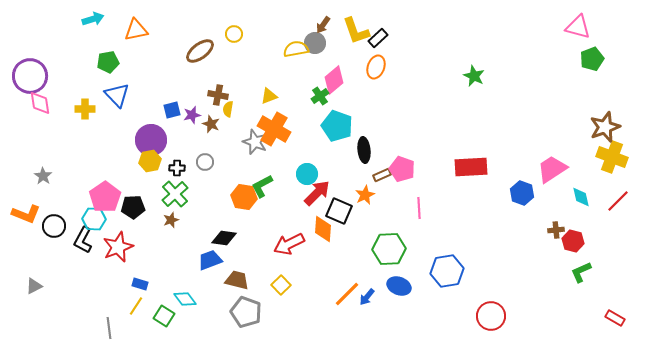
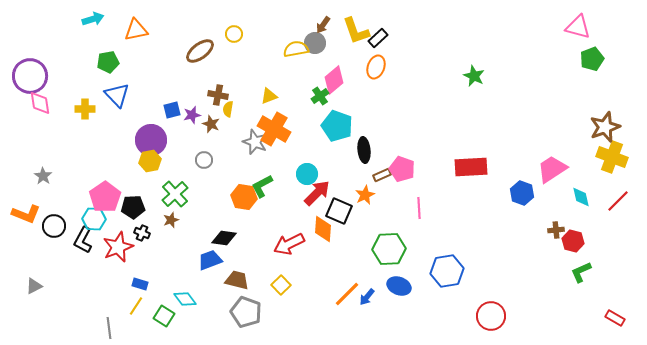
gray circle at (205, 162): moved 1 px left, 2 px up
black cross at (177, 168): moved 35 px left, 65 px down; rotated 21 degrees clockwise
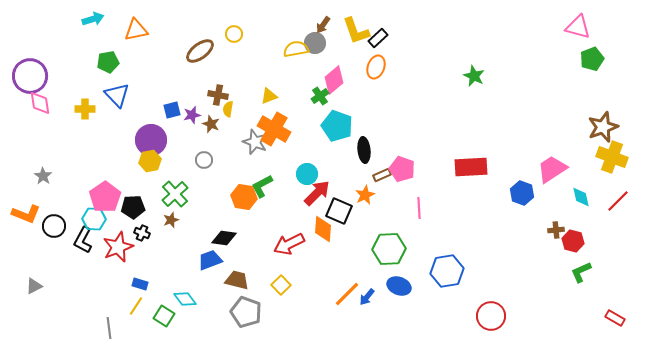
brown star at (605, 127): moved 2 px left
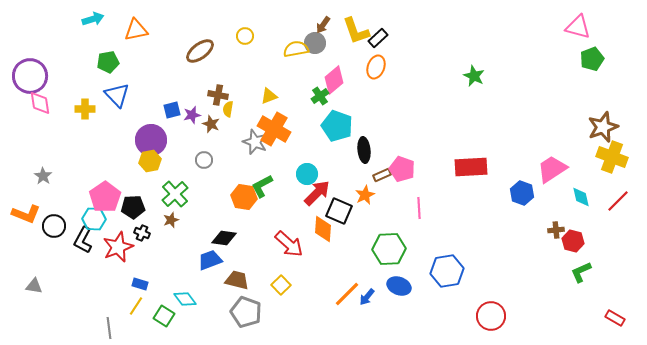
yellow circle at (234, 34): moved 11 px right, 2 px down
red arrow at (289, 244): rotated 112 degrees counterclockwise
gray triangle at (34, 286): rotated 36 degrees clockwise
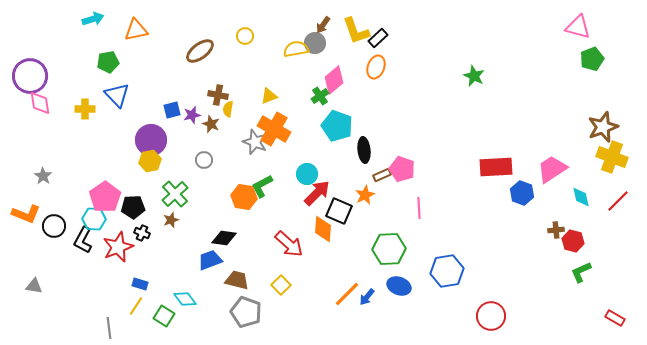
red rectangle at (471, 167): moved 25 px right
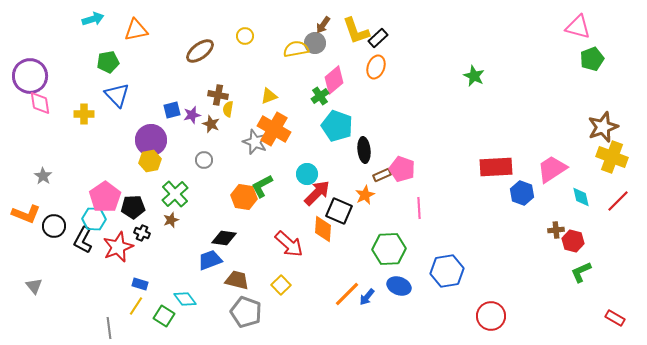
yellow cross at (85, 109): moved 1 px left, 5 px down
gray triangle at (34, 286): rotated 42 degrees clockwise
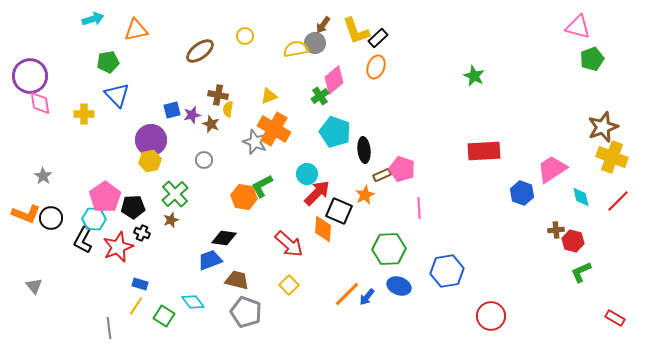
cyan pentagon at (337, 126): moved 2 px left, 6 px down
red rectangle at (496, 167): moved 12 px left, 16 px up
black circle at (54, 226): moved 3 px left, 8 px up
yellow square at (281, 285): moved 8 px right
cyan diamond at (185, 299): moved 8 px right, 3 px down
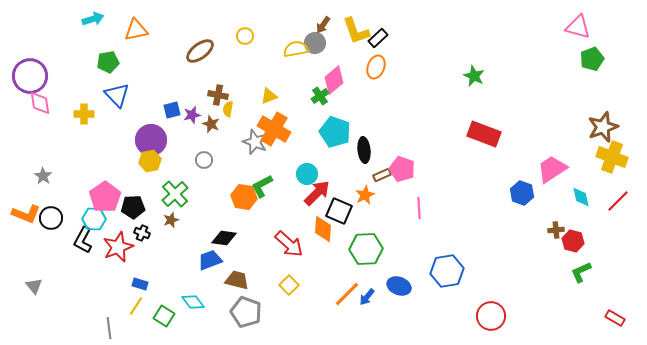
red rectangle at (484, 151): moved 17 px up; rotated 24 degrees clockwise
green hexagon at (389, 249): moved 23 px left
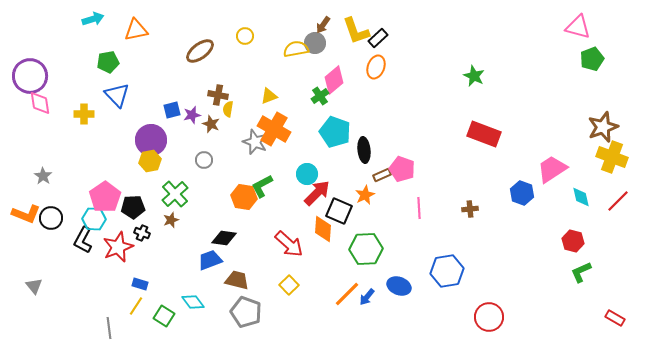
brown cross at (556, 230): moved 86 px left, 21 px up
red circle at (491, 316): moved 2 px left, 1 px down
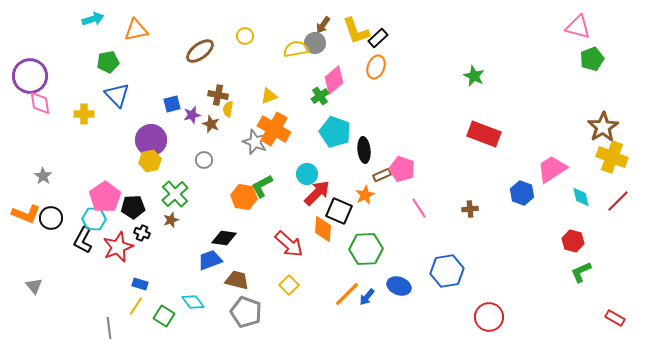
blue square at (172, 110): moved 6 px up
brown star at (603, 127): rotated 12 degrees counterclockwise
pink line at (419, 208): rotated 30 degrees counterclockwise
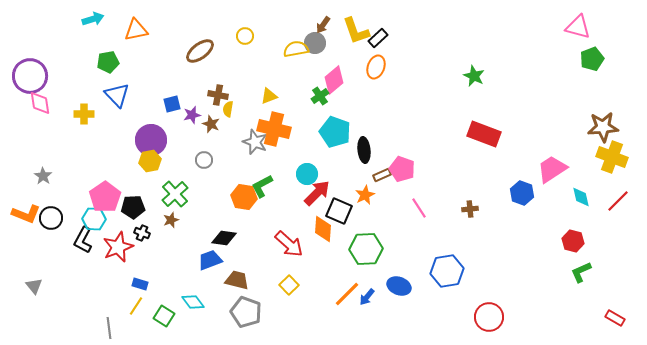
brown star at (603, 127): rotated 28 degrees clockwise
orange cross at (274, 129): rotated 16 degrees counterclockwise
